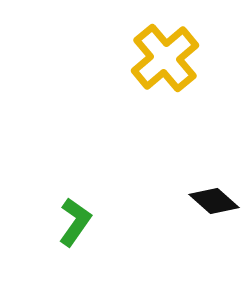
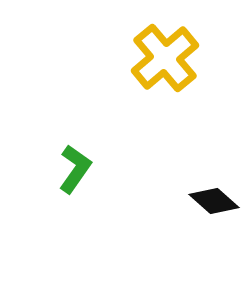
green L-shape: moved 53 px up
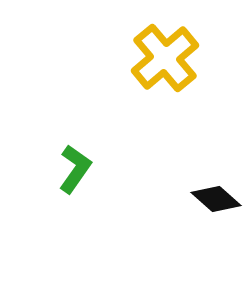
black diamond: moved 2 px right, 2 px up
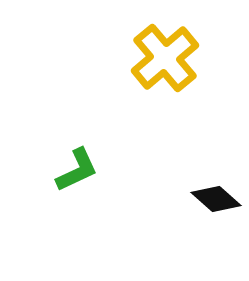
green L-shape: moved 2 px right, 1 px down; rotated 30 degrees clockwise
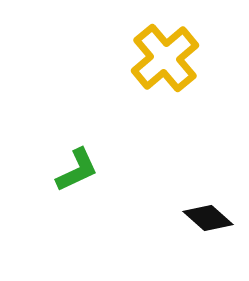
black diamond: moved 8 px left, 19 px down
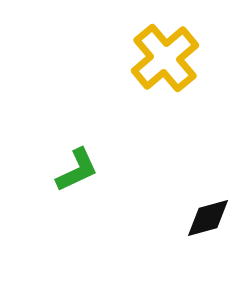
black diamond: rotated 57 degrees counterclockwise
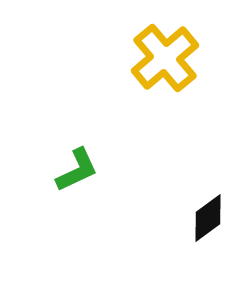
black diamond: rotated 21 degrees counterclockwise
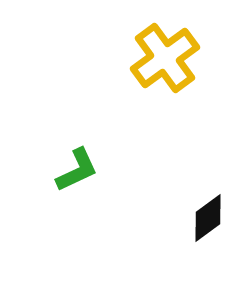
yellow cross: rotated 4 degrees clockwise
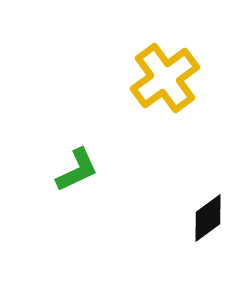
yellow cross: moved 20 px down
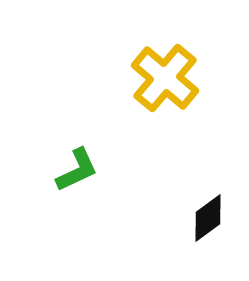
yellow cross: rotated 14 degrees counterclockwise
